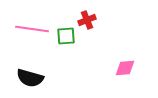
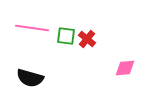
red cross: moved 19 px down; rotated 30 degrees counterclockwise
pink line: moved 1 px up
green square: rotated 12 degrees clockwise
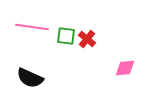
pink line: moved 1 px up
black semicircle: rotated 8 degrees clockwise
